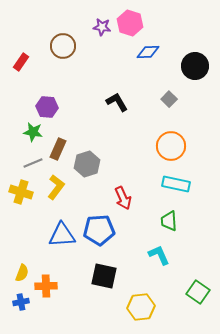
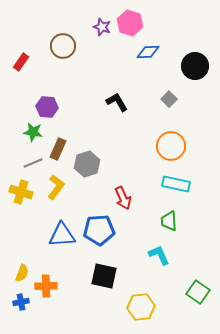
purple star: rotated 12 degrees clockwise
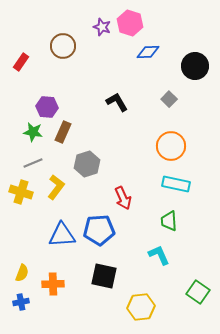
brown rectangle: moved 5 px right, 17 px up
orange cross: moved 7 px right, 2 px up
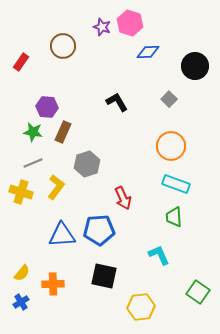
cyan rectangle: rotated 8 degrees clockwise
green trapezoid: moved 5 px right, 4 px up
yellow semicircle: rotated 18 degrees clockwise
blue cross: rotated 21 degrees counterclockwise
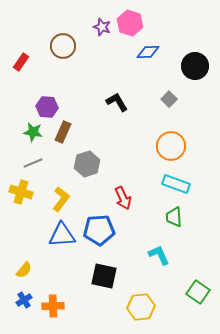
yellow L-shape: moved 5 px right, 12 px down
yellow semicircle: moved 2 px right, 3 px up
orange cross: moved 22 px down
blue cross: moved 3 px right, 2 px up
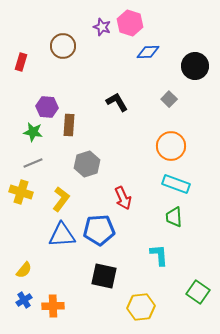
red rectangle: rotated 18 degrees counterclockwise
brown rectangle: moved 6 px right, 7 px up; rotated 20 degrees counterclockwise
cyan L-shape: rotated 20 degrees clockwise
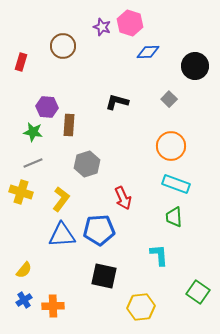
black L-shape: rotated 45 degrees counterclockwise
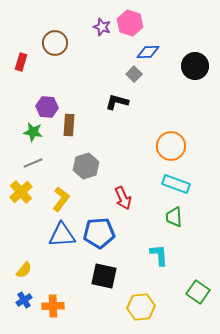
brown circle: moved 8 px left, 3 px up
gray square: moved 35 px left, 25 px up
gray hexagon: moved 1 px left, 2 px down
yellow cross: rotated 30 degrees clockwise
blue pentagon: moved 3 px down
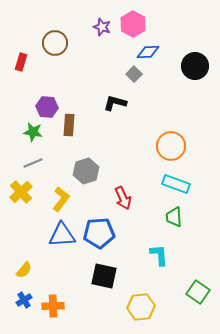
pink hexagon: moved 3 px right, 1 px down; rotated 10 degrees clockwise
black L-shape: moved 2 px left, 1 px down
gray hexagon: moved 5 px down
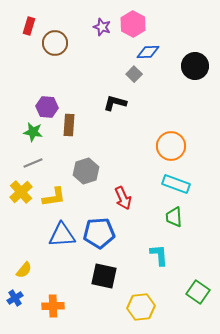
red rectangle: moved 8 px right, 36 px up
yellow L-shape: moved 7 px left, 2 px up; rotated 45 degrees clockwise
blue cross: moved 9 px left, 2 px up
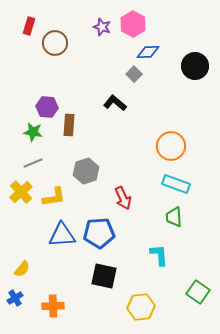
black L-shape: rotated 25 degrees clockwise
yellow semicircle: moved 2 px left, 1 px up
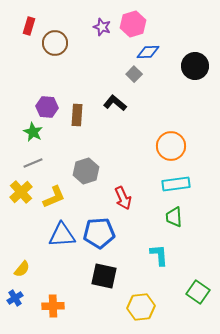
pink hexagon: rotated 15 degrees clockwise
brown rectangle: moved 8 px right, 10 px up
green star: rotated 18 degrees clockwise
cyan rectangle: rotated 28 degrees counterclockwise
yellow L-shape: rotated 15 degrees counterclockwise
